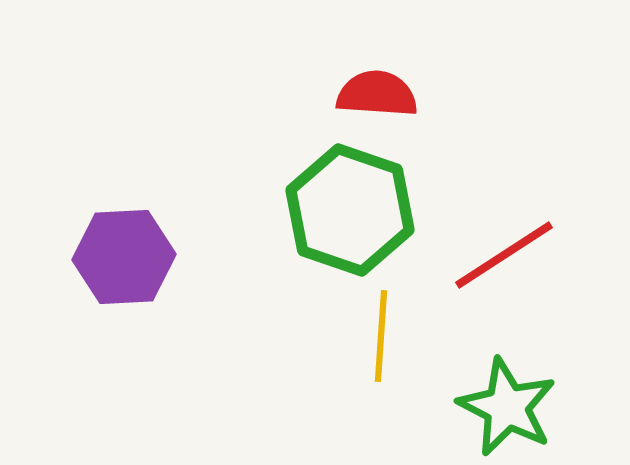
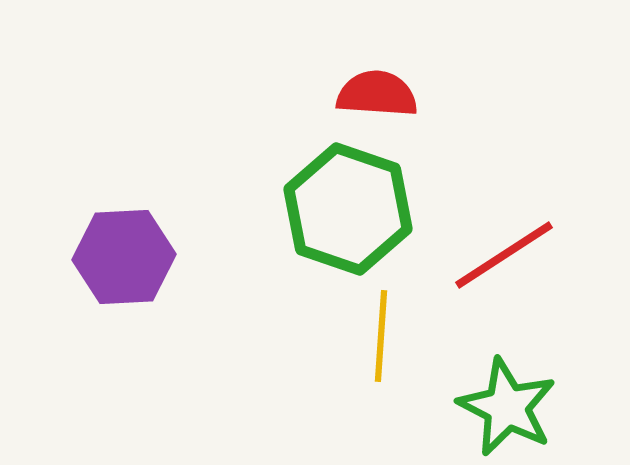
green hexagon: moved 2 px left, 1 px up
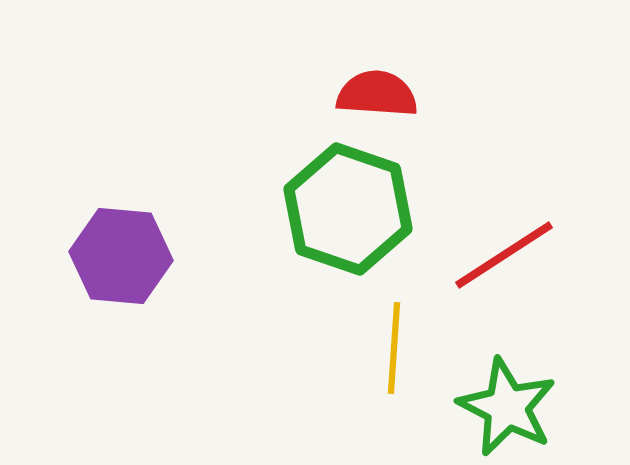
purple hexagon: moved 3 px left, 1 px up; rotated 8 degrees clockwise
yellow line: moved 13 px right, 12 px down
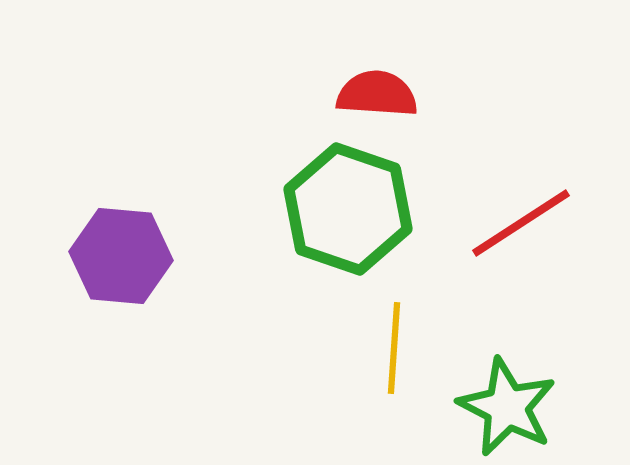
red line: moved 17 px right, 32 px up
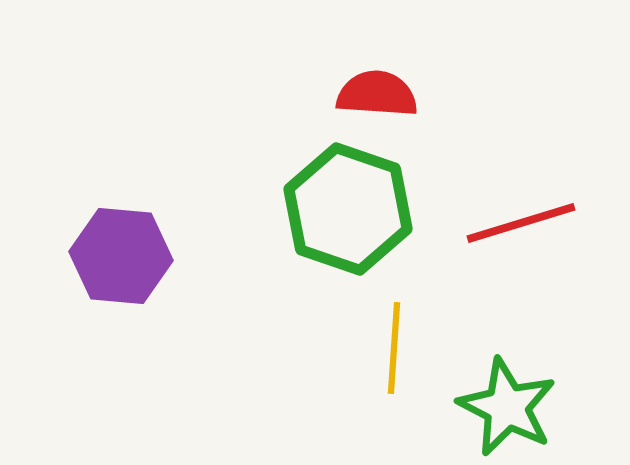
red line: rotated 16 degrees clockwise
